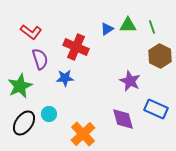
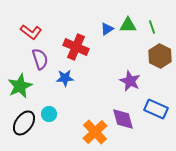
orange cross: moved 12 px right, 2 px up
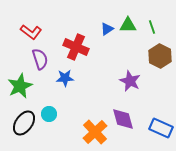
blue rectangle: moved 5 px right, 19 px down
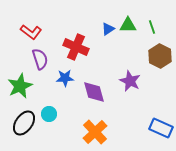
blue triangle: moved 1 px right
purple diamond: moved 29 px left, 27 px up
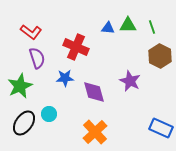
blue triangle: moved 1 px up; rotated 40 degrees clockwise
purple semicircle: moved 3 px left, 1 px up
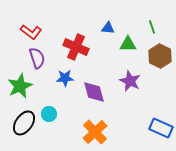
green triangle: moved 19 px down
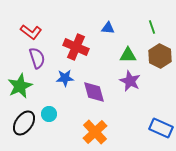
green triangle: moved 11 px down
